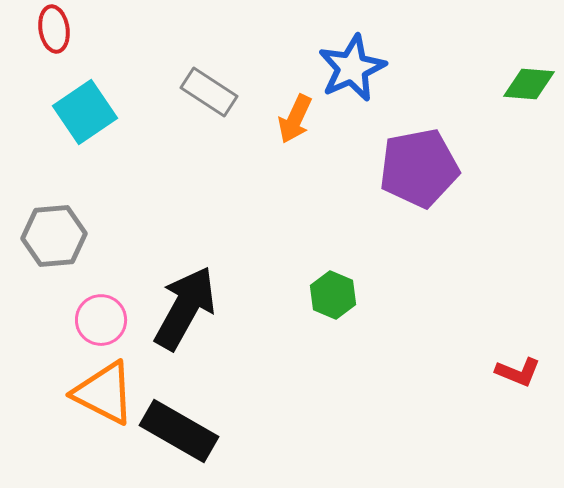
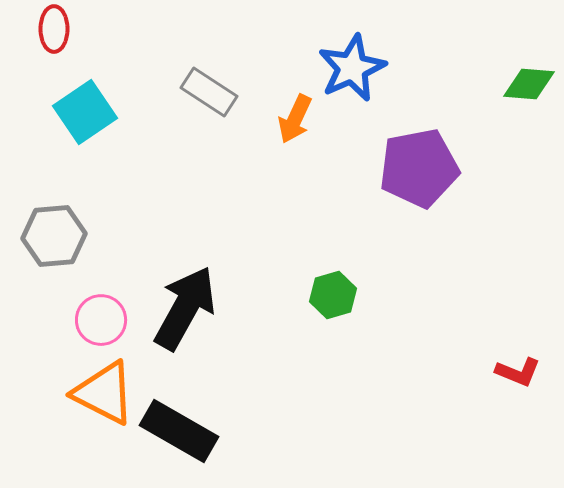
red ellipse: rotated 9 degrees clockwise
green hexagon: rotated 21 degrees clockwise
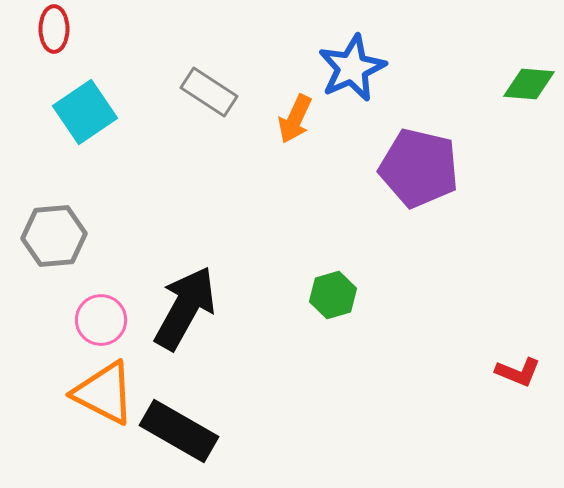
purple pentagon: rotated 24 degrees clockwise
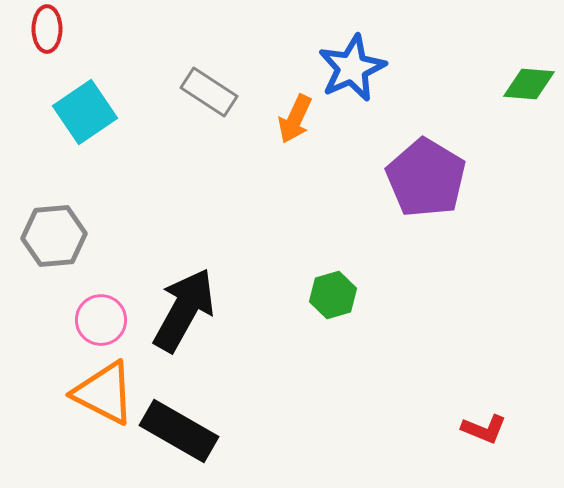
red ellipse: moved 7 px left
purple pentagon: moved 7 px right, 10 px down; rotated 18 degrees clockwise
black arrow: moved 1 px left, 2 px down
red L-shape: moved 34 px left, 57 px down
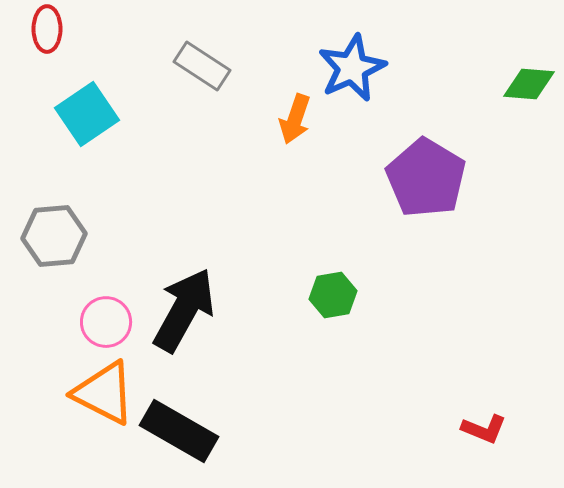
gray rectangle: moved 7 px left, 26 px up
cyan square: moved 2 px right, 2 px down
orange arrow: rotated 6 degrees counterclockwise
green hexagon: rotated 6 degrees clockwise
pink circle: moved 5 px right, 2 px down
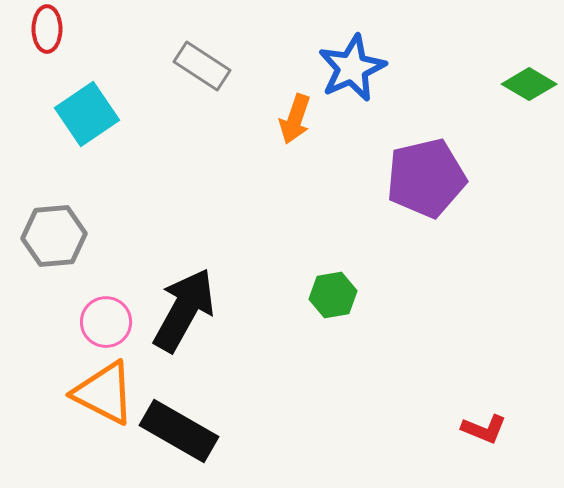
green diamond: rotated 26 degrees clockwise
purple pentagon: rotated 28 degrees clockwise
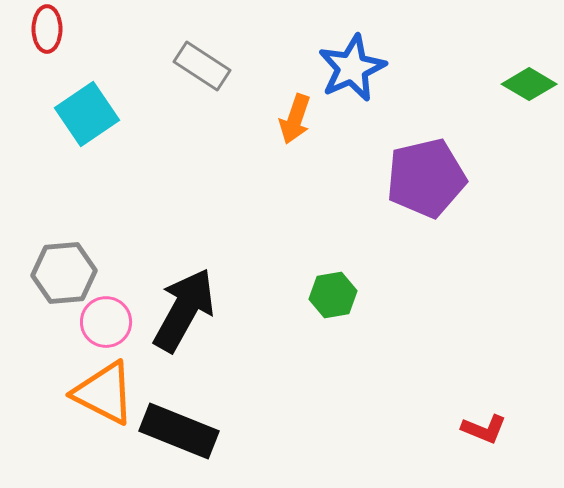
gray hexagon: moved 10 px right, 37 px down
black rectangle: rotated 8 degrees counterclockwise
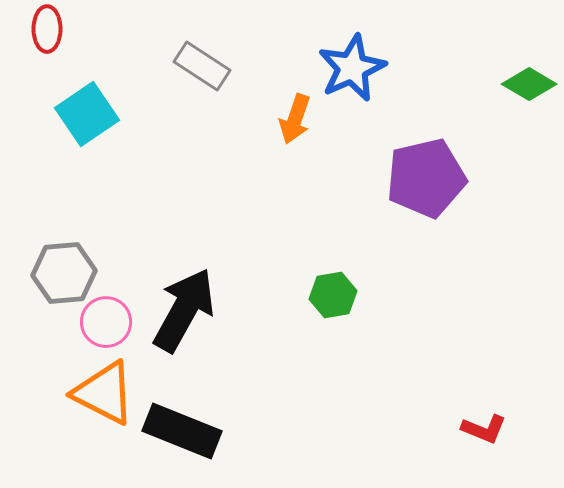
black rectangle: moved 3 px right
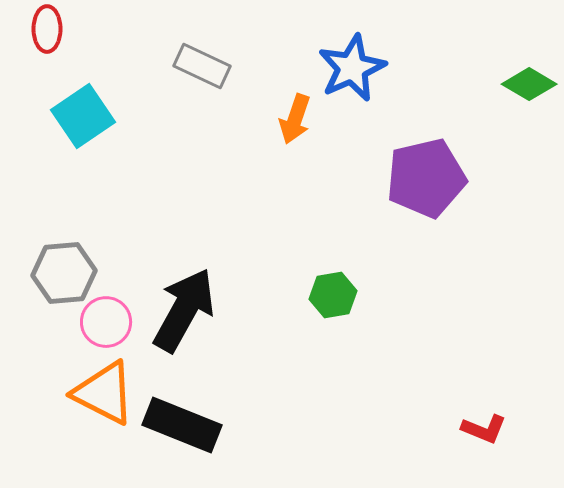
gray rectangle: rotated 8 degrees counterclockwise
cyan square: moved 4 px left, 2 px down
black rectangle: moved 6 px up
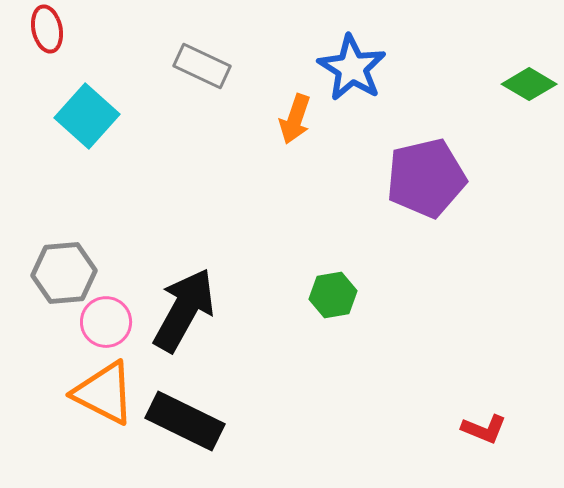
red ellipse: rotated 12 degrees counterclockwise
blue star: rotated 16 degrees counterclockwise
cyan square: moved 4 px right; rotated 14 degrees counterclockwise
black rectangle: moved 3 px right, 4 px up; rotated 4 degrees clockwise
